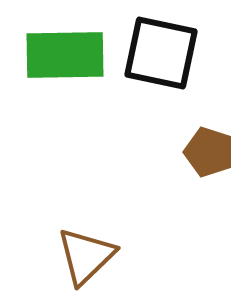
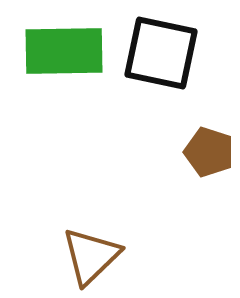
green rectangle: moved 1 px left, 4 px up
brown triangle: moved 5 px right
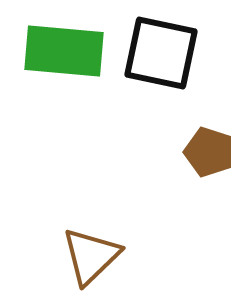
green rectangle: rotated 6 degrees clockwise
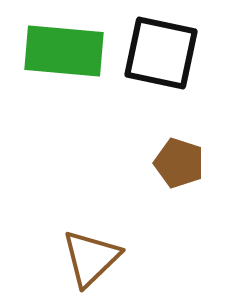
brown pentagon: moved 30 px left, 11 px down
brown triangle: moved 2 px down
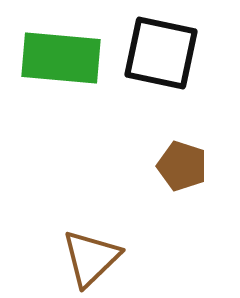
green rectangle: moved 3 px left, 7 px down
brown pentagon: moved 3 px right, 3 px down
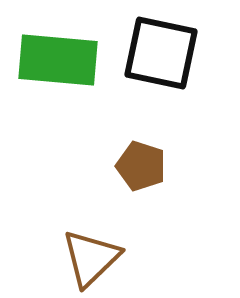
green rectangle: moved 3 px left, 2 px down
brown pentagon: moved 41 px left
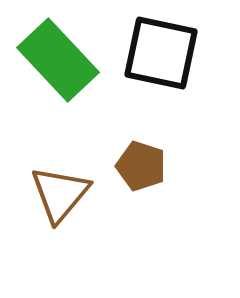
green rectangle: rotated 42 degrees clockwise
brown triangle: moved 31 px left, 64 px up; rotated 6 degrees counterclockwise
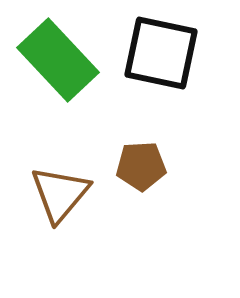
brown pentagon: rotated 21 degrees counterclockwise
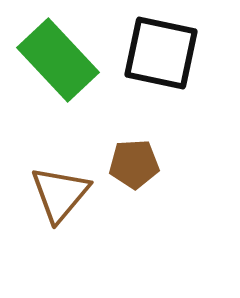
brown pentagon: moved 7 px left, 2 px up
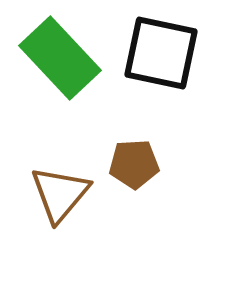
green rectangle: moved 2 px right, 2 px up
